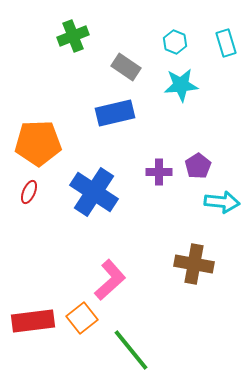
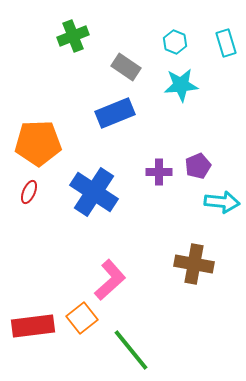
blue rectangle: rotated 9 degrees counterclockwise
purple pentagon: rotated 10 degrees clockwise
red rectangle: moved 5 px down
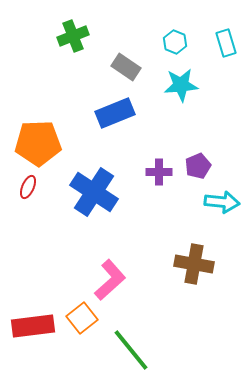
red ellipse: moved 1 px left, 5 px up
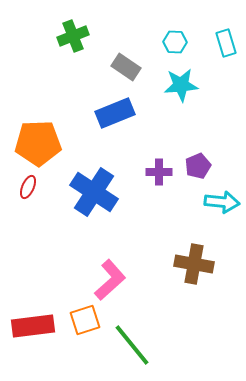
cyan hexagon: rotated 20 degrees counterclockwise
orange square: moved 3 px right, 2 px down; rotated 20 degrees clockwise
green line: moved 1 px right, 5 px up
